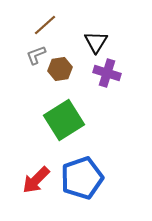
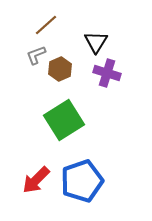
brown line: moved 1 px right
brown hexagon: rotated 15 degrees counterclockwise
blue pentagon: moved 3 px down
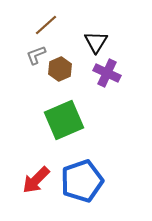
purple cross: rotated 8 degrees clockwise
green square: rotated 9 degrees clockwise
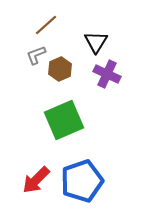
purple cross: moved 1 px down
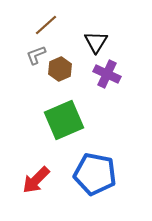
blue pentagon: moved 13 px right, 7 px up; rotated 30 degrees clockwise
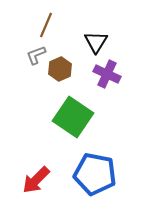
brown line: rotated 25 degrees counterclockwise
green square: moved 9 px right, 3 px up; rotated 33 degrees counterclockwise
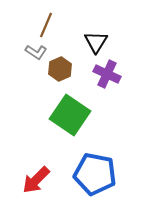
gray L-shape: moved 3 px up; rotated 125 degrees counterclockwise
green square: moved 3 px left, 2 px up
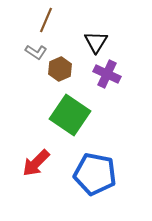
brown line: moved 5 px up
red arrow: moved 17 px up
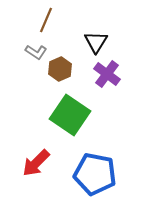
purple cross: rotated 12 degrees clockwise
